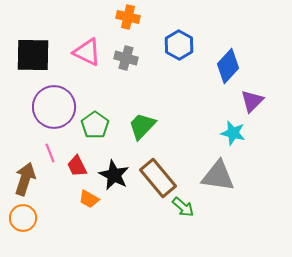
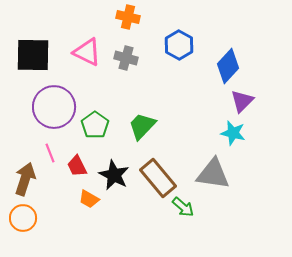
purple triangle: moved 10 px left
gray triangle: moved 5 px left, 2 px up
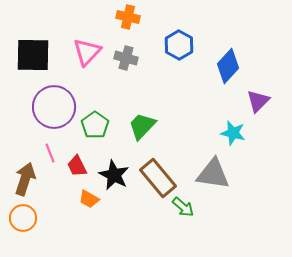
pink triangle: rotated 48 degrees clockwise
purple triangle: moved 16 px right
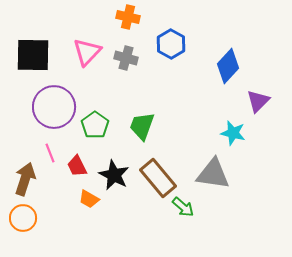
blue hexagon: moved 8 px left, 1 px up
green trapezoid: rotated 24 degrees counterclockwise
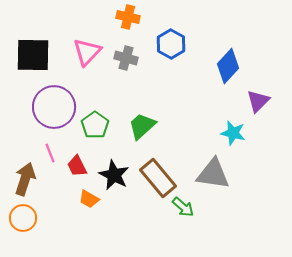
green trapezoid: rotated 28 degrees clockwise
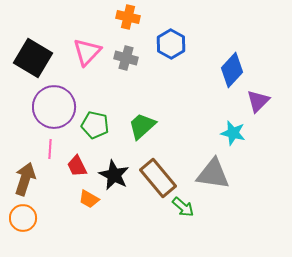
black square: moved 3 px down; rotated 30 degrees clockwise
blue diamond: moved 4 px right, 4 px down
green pentagon: rotated 24 degrees counterclockwise
pink line: moved 4 px up; rotated 24 degrees clockwise
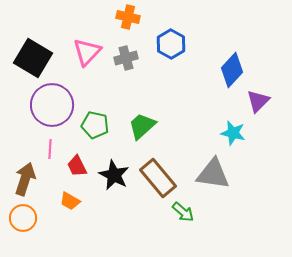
gray cross: rotated 30 degrees counterclockwise
purple circle: moved 2 px left, 2 px up
orange trapezoid: moved 19 px left, 2 px down
green arrow: moved 5 px down
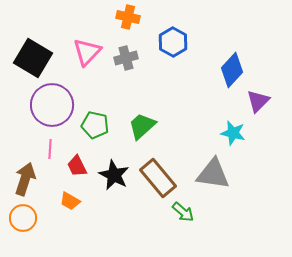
blue hexagon: moved 2 px right, 2 px up
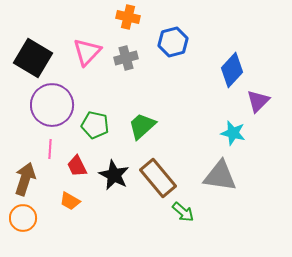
blue hexagon: rotated 16 degrees clockwise
gray triangle: moved 7 px right, 2 px down
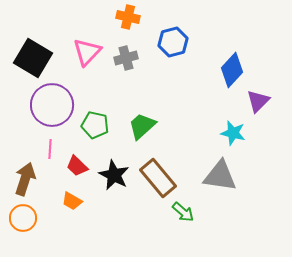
red trapezoid: rotated 20 degrees counterclockwise
orange trapezoid: moved 2 px right
